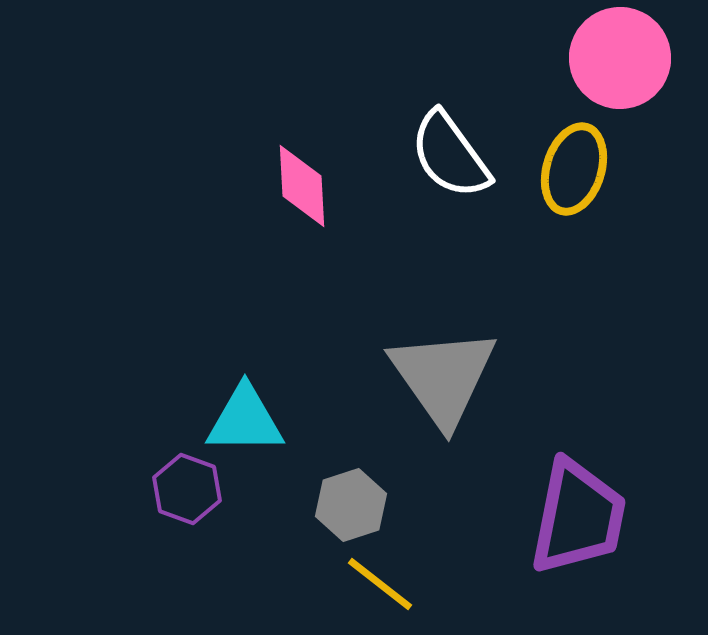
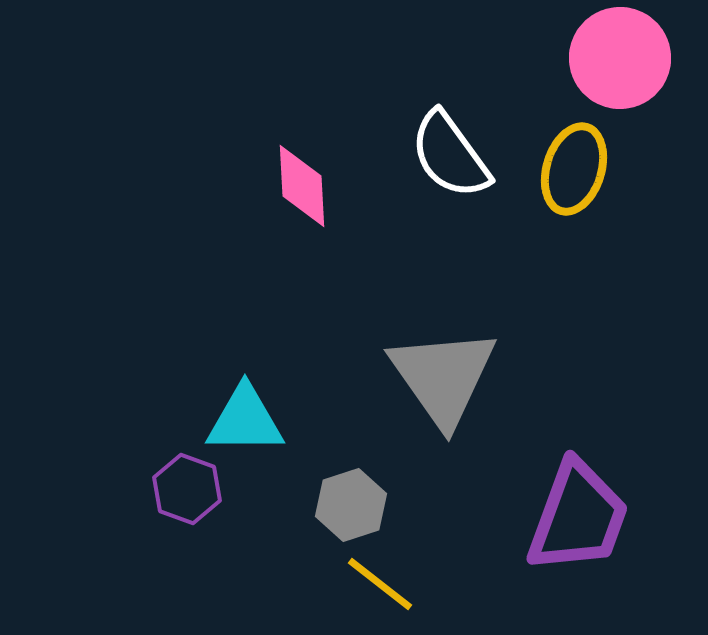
purple trapezoid: rotated 9 degrees clockwise
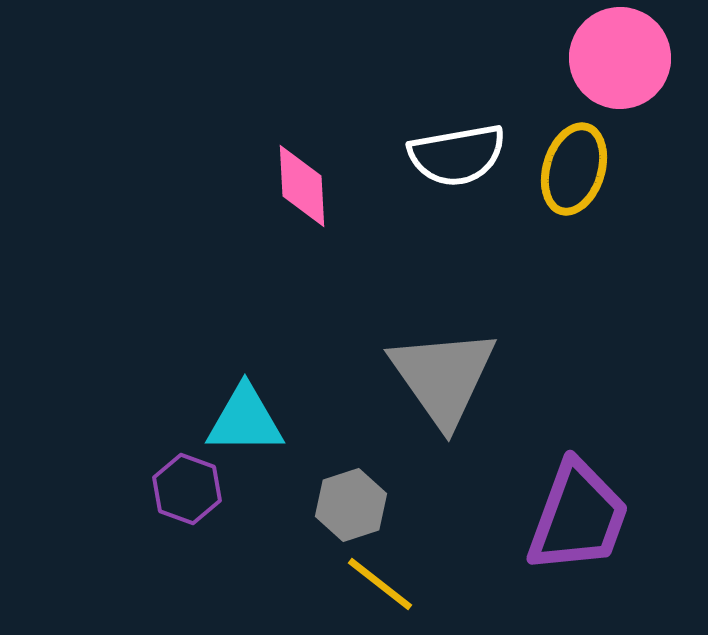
white semicircle: moved 7 px right; rotated 64 degrees counterclockwise
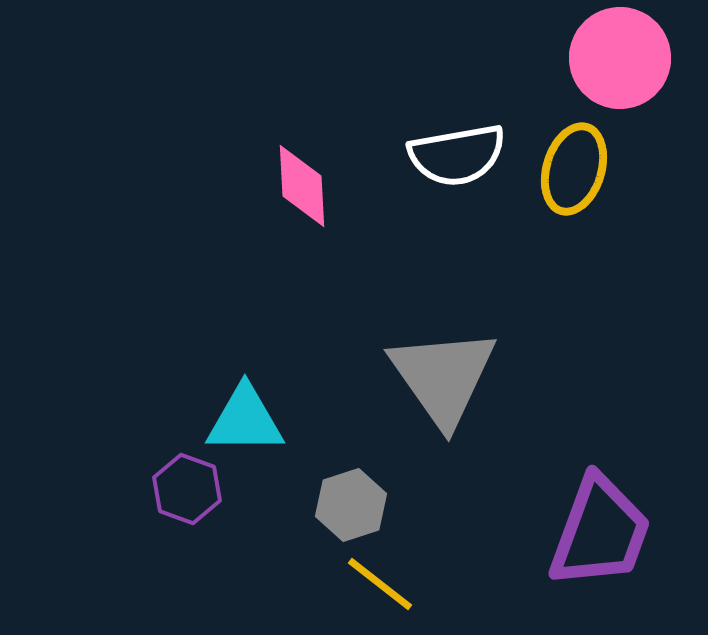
purple trapezoid: moved 22 px right, 15 px down
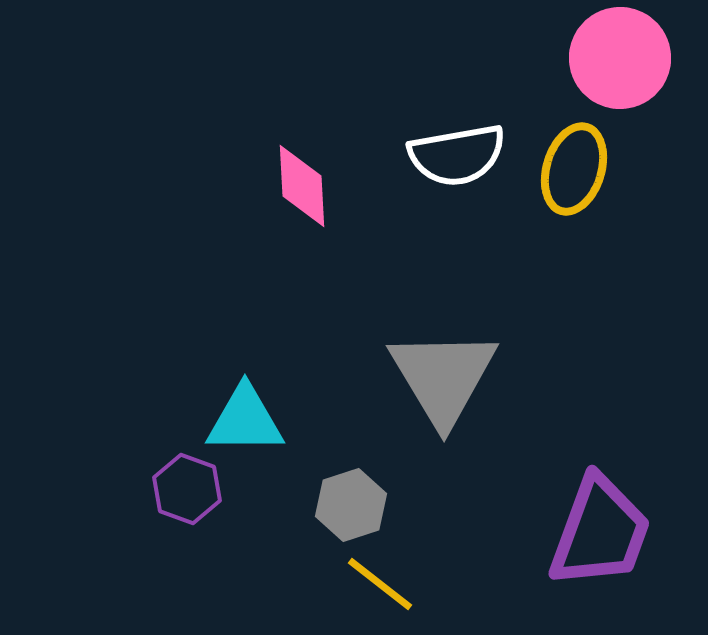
gray triangle: rotated 4 degrees clockwise
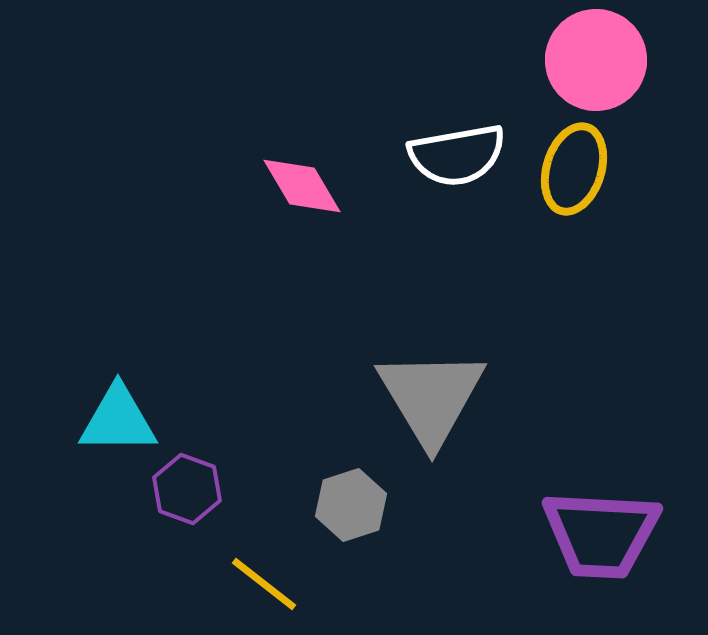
pink circle: moved 24 px left, 2 px down
pink diamond: rotated 28 degrees counterclockwise
gray triangle: moved 12 px left, 20 px down
cyan triangle: moved 127 px left
purple trapezoid: moved 1 px right, 2 px down; rotated 73 degrees clockwise
yellow line: moved 116 px left
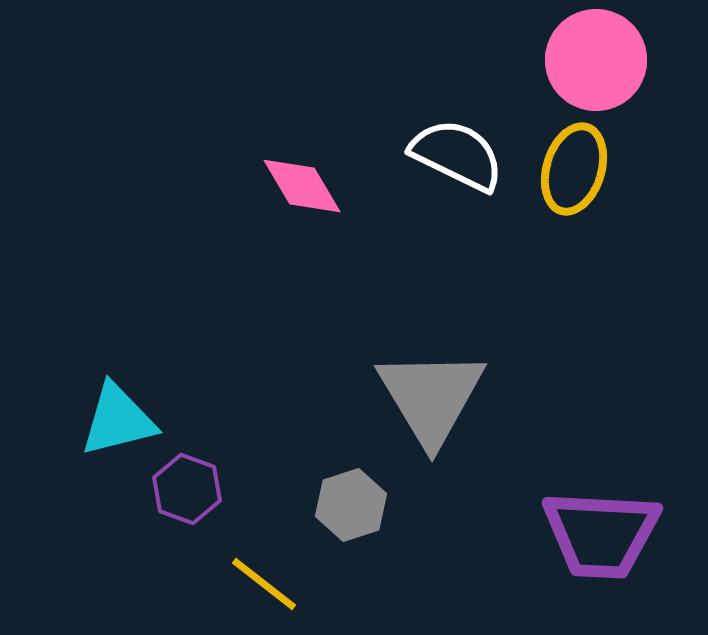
white semicircle: rotated 144 degrees counterclockwise
cyan triangle: rotated 14 degrees counterclockwise
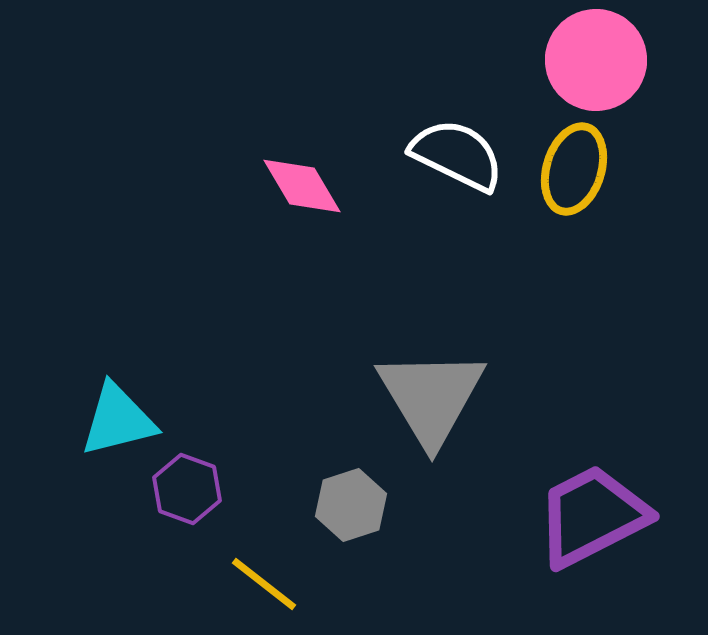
purple trapezoid: moved 9 px left, 18 px up; rotated 150 degrees clockwise
